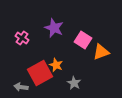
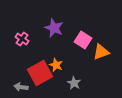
pink cross: moved 1 px down
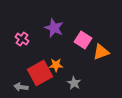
orange star: rotated 24 degrees counterclockwise
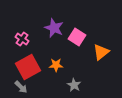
pink square: moved 6 px left, 3 px up
orange triangle: rotated 18 degrees counterclockwise
red square: moved 12 px left, 6 px up
gray star: moved 2 px down
gray arrow: rotated 144 degrees counterclockwise
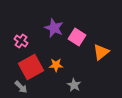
pink cross: moved 1 px left, 2 px down
red square: moved 3 px right
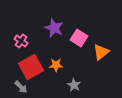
pink square: moved 2 px right, 1 px down
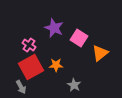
pink cross: moved 8 px right, 4 px down
orange triangle: moved 1 px left, 1 px down
gray arrow: rotated 16 degrees clockwise
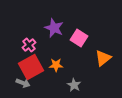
pink cross: rotated 16 degrees clockwise
orange triangle: moved 3 px right, 5 px down
gray arrow: moved 2 px right, 4 px up; rotated 40 degrees counterclockwise
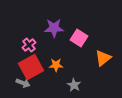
purple star: rotated 24 degrees counterclockwise
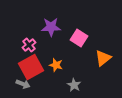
purple star: moved 3 px left, 1 px up
orange star: rotated 16 degrees clockwise
gray arrow: moved 1 px down
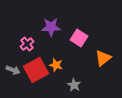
pink cross: moved 2 px left, 1 px up
red square: moved 5 px right, 3 px down
gray arrow: moved 10 px left, 14 px up
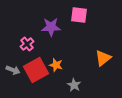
pink square: moved 23 px up; rotated 24 degrees counterclockwise
